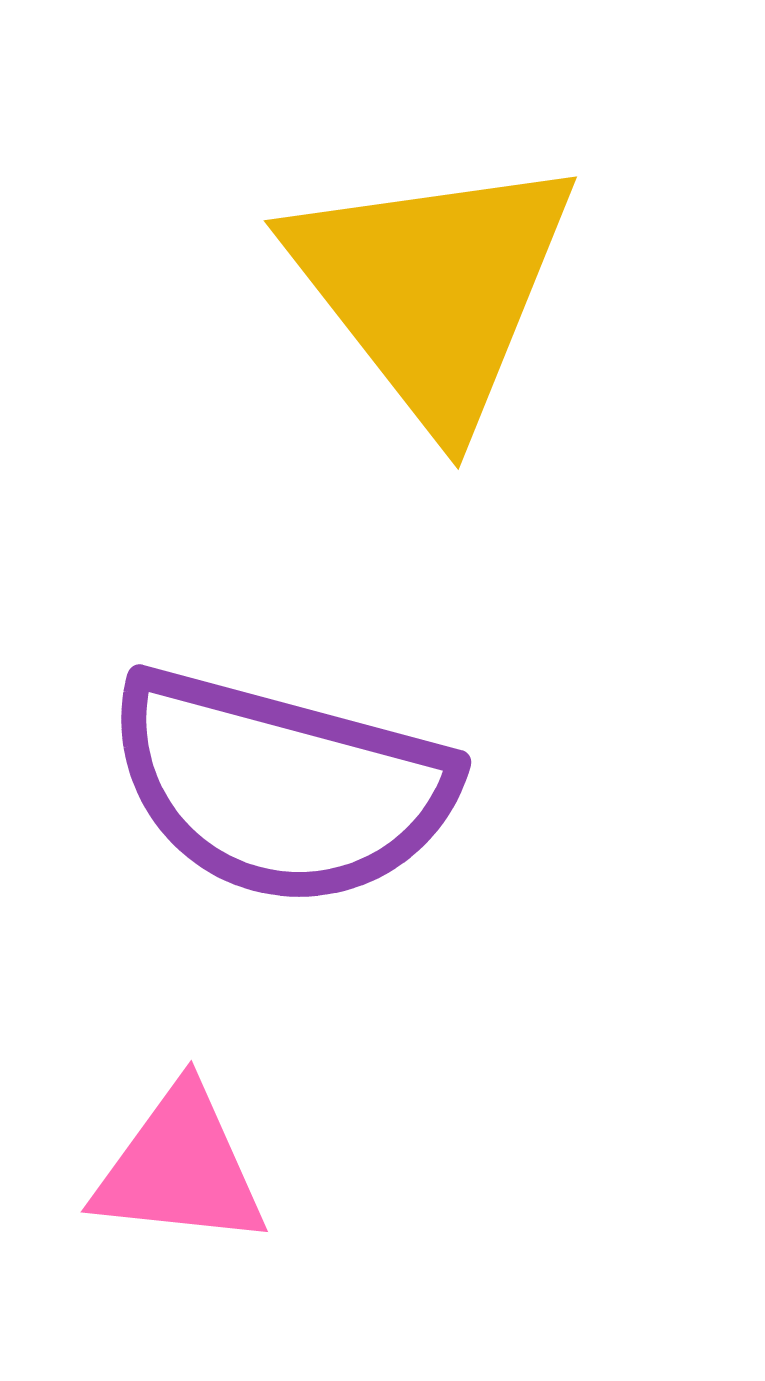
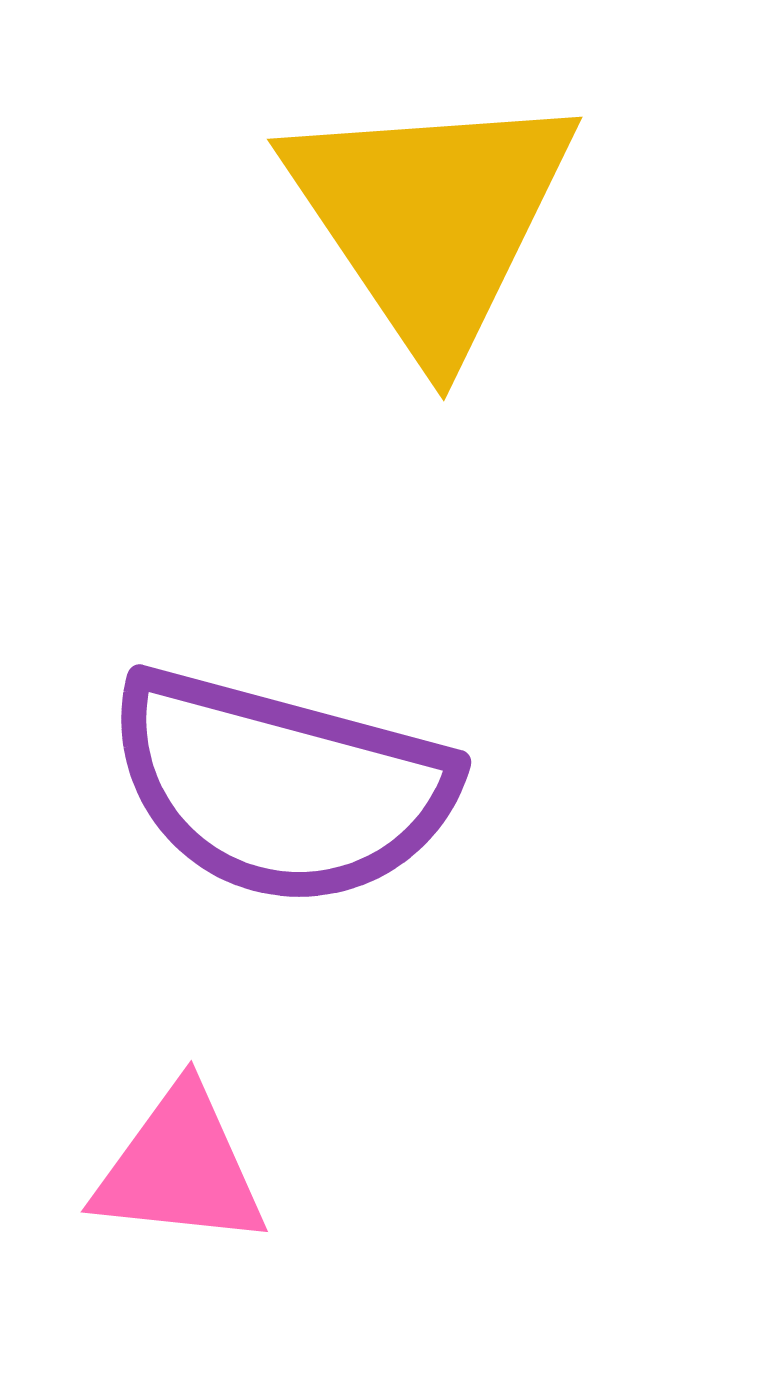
yellow triangle: moved 2 px left, 70 px up; rotated 4 degrees clockwise
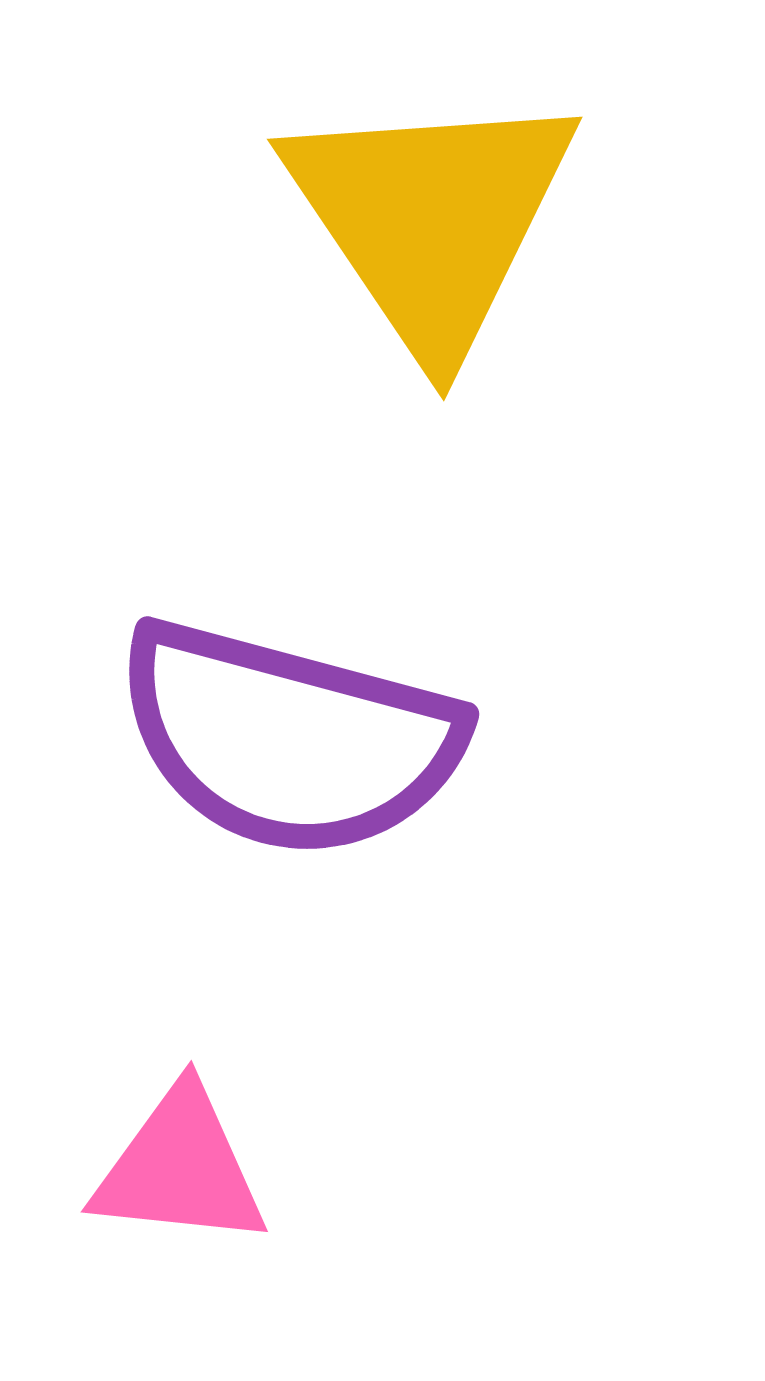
purple semicircle: moved 8 px right, 48 px up
